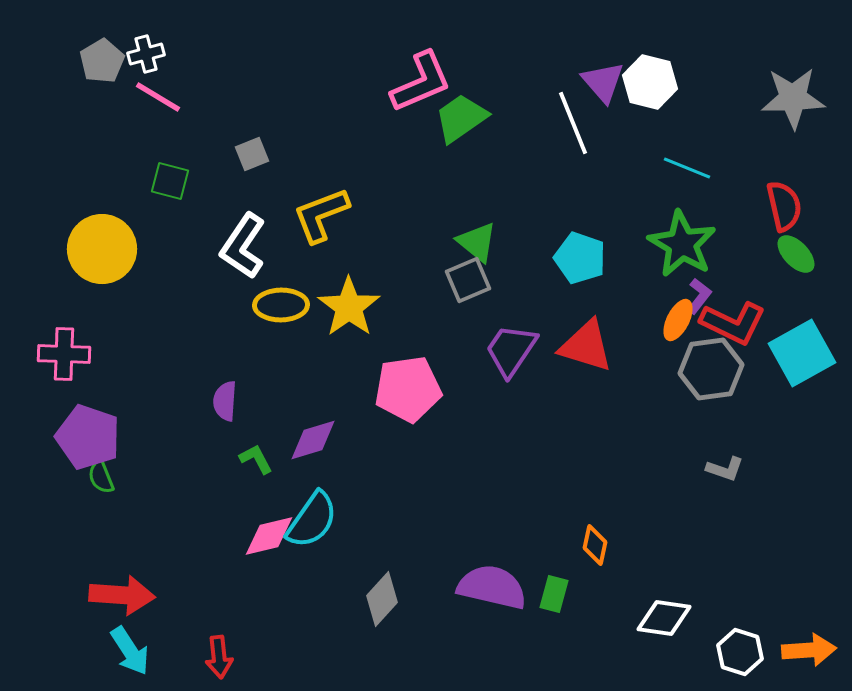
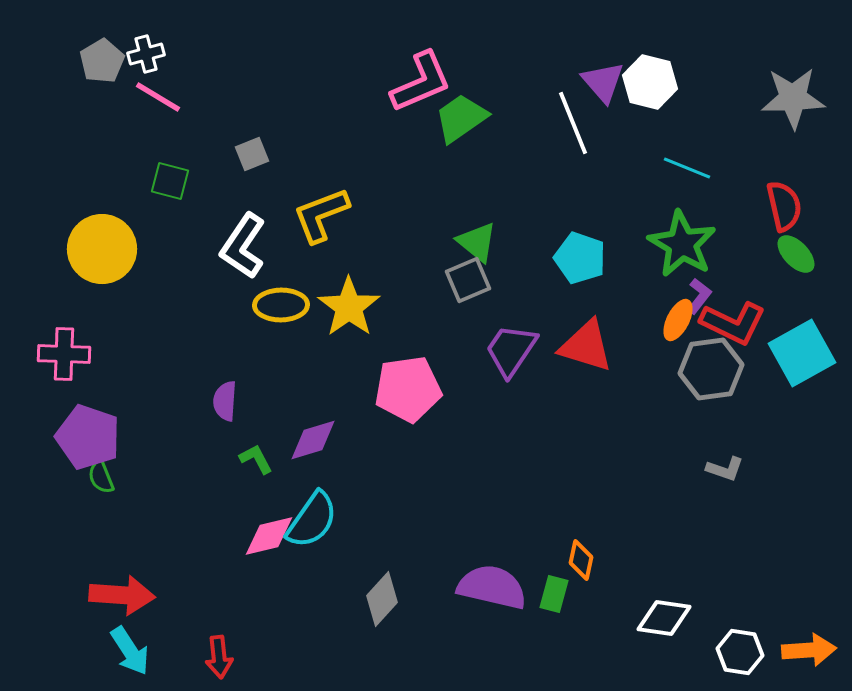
orange diamond at (595, 545): moved 14 px left, 15 px down
white hexagon at (740, 652): rotated 9 degrees counterclockwise
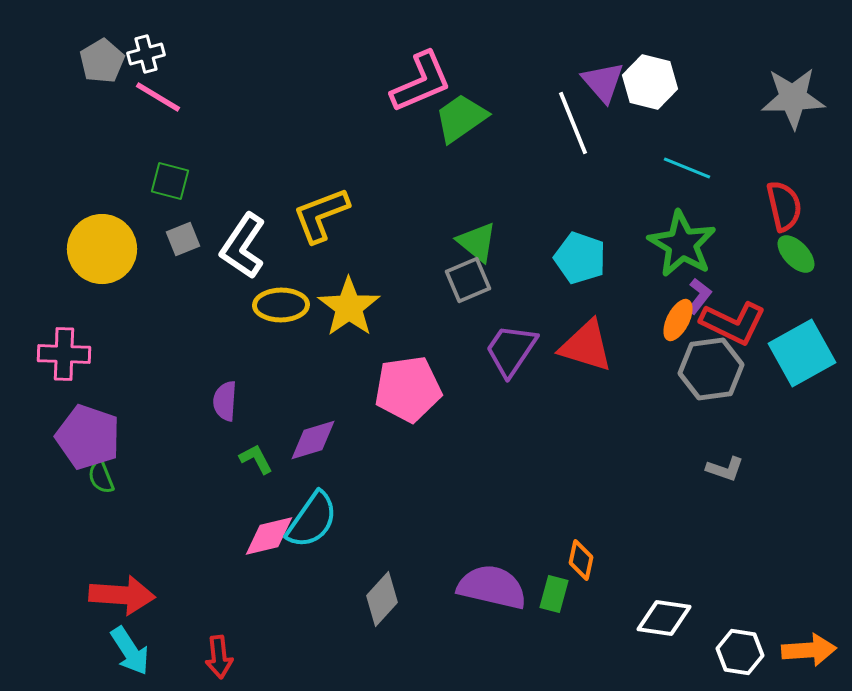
gray square at (252, 154): moved 69 px left, 85 px down
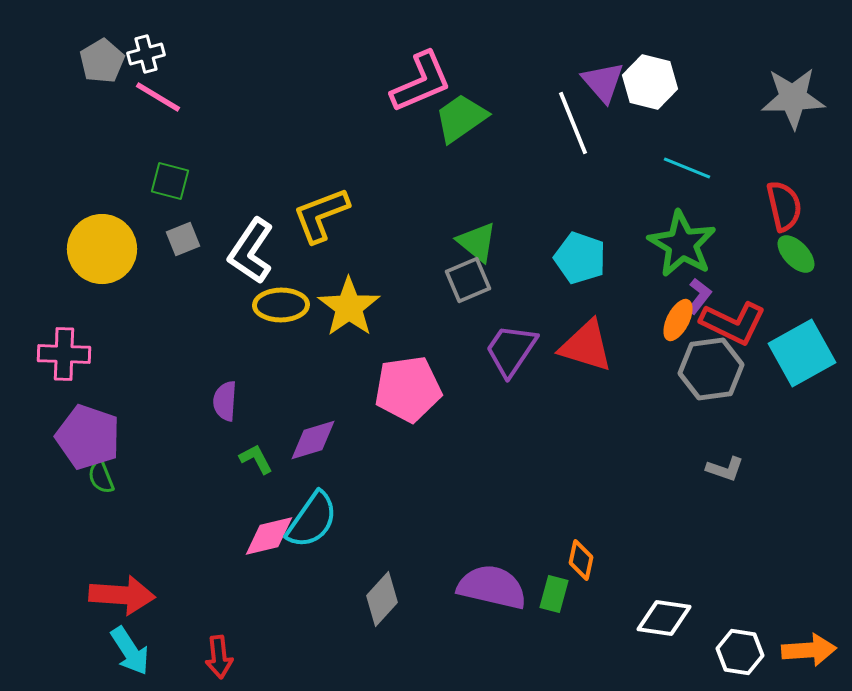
white L-shape at (243, 246): moved 8 px right, 5 px down
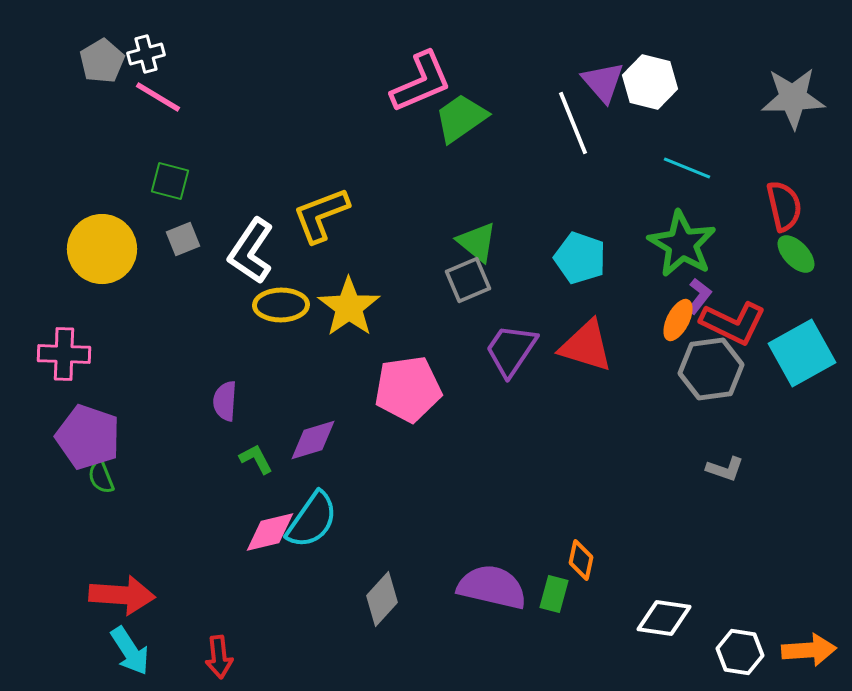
pink diamond at (269, 536): moved 1 px right, 4 px up
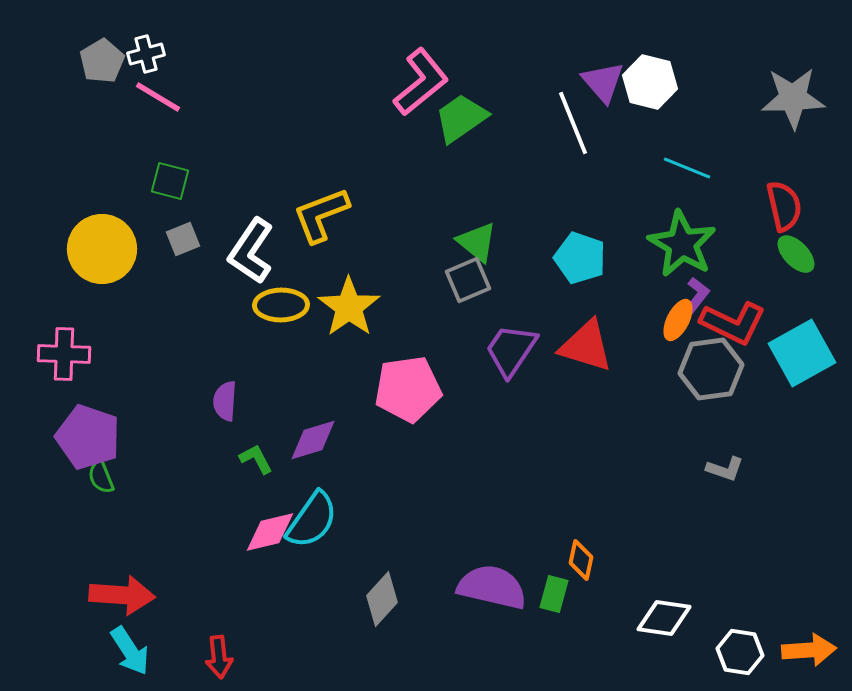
pink L-shape at (421, 82): rotated 16 degrees counterclockwise
purple L-shape at (699, 296): moved 2 px left, 1 px up
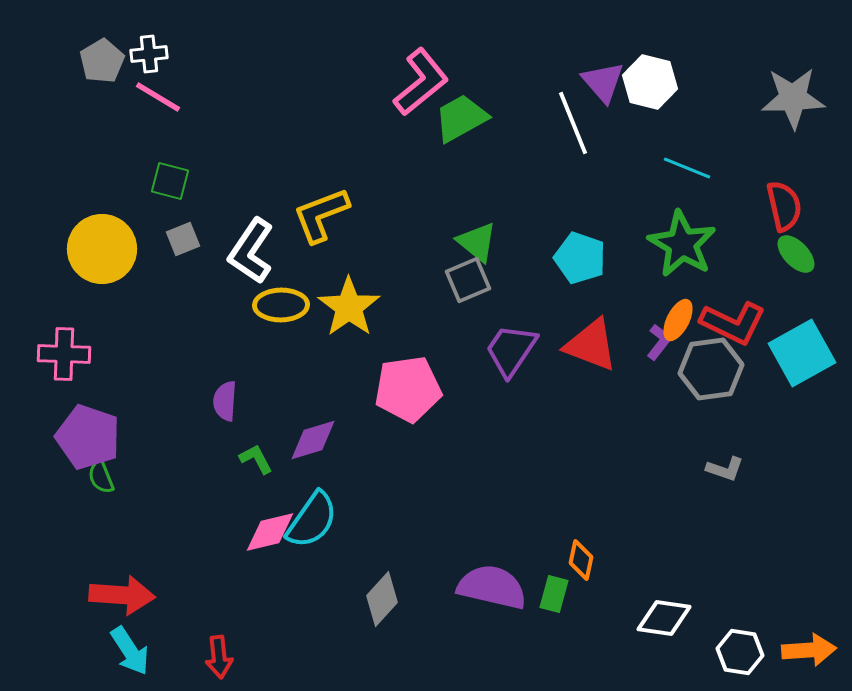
white cross at (146, 54): moved 3 px right; rotated 9 degrees clockwise
green trapezoid at (461, 118): rotated 6 degrees clockwise
purple L-shape at (697, 295): moved 38 px left, 47 px down
red triangle at (586, 346): moved 5 px right, 1 px up; rotated 4 degrees clockwise
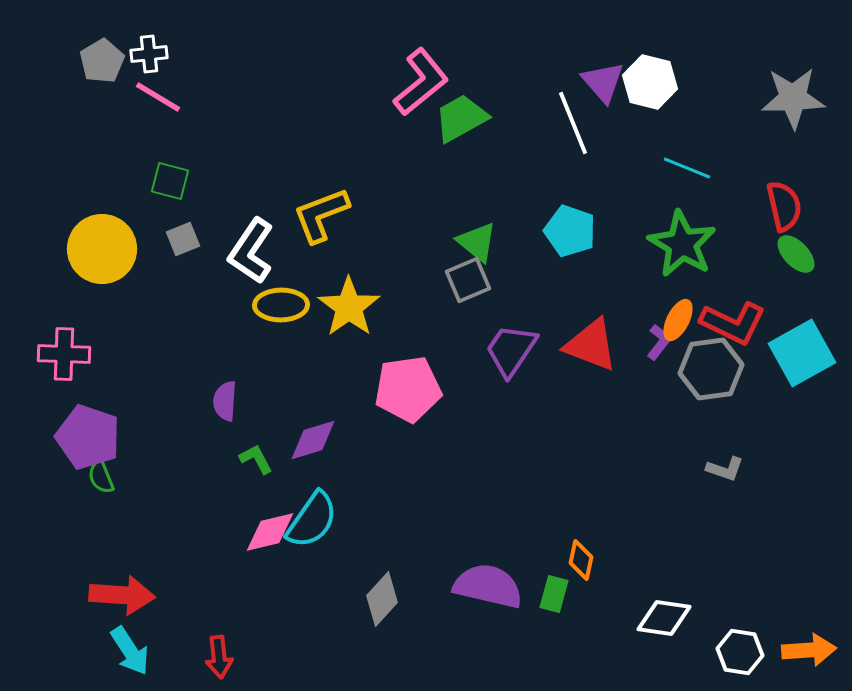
cyan pentagon at (580, 258): moved 10 px left, 27 px up
purple semicircle at (492, 587): moved 4 px left, 1 px up
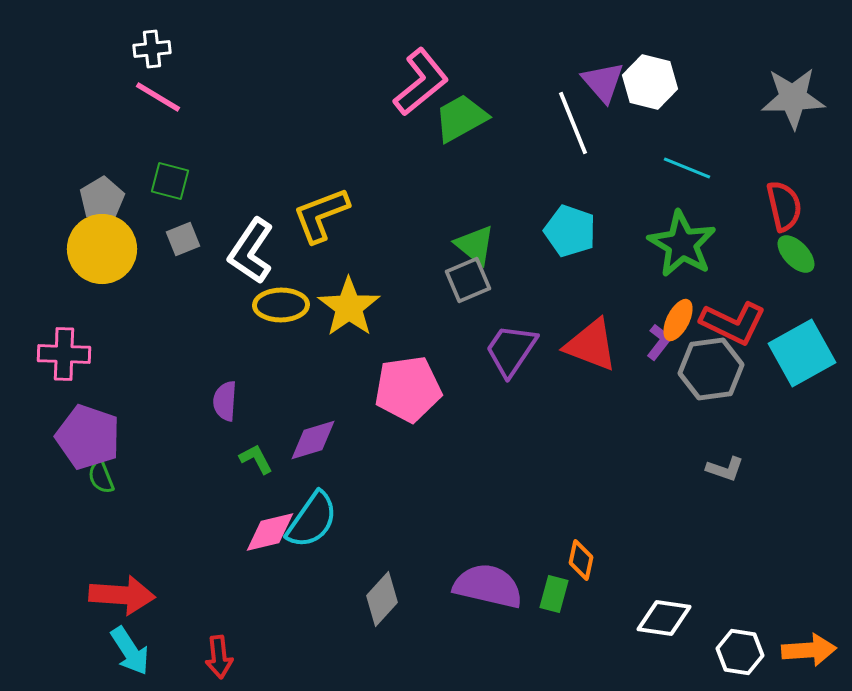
white cross at (149, 54): moved 3 px right, 5 px up
gray pentagon at (102, 61): moved 138 px down
green triangle at (477, 242): moved 2 px left, 3 px down
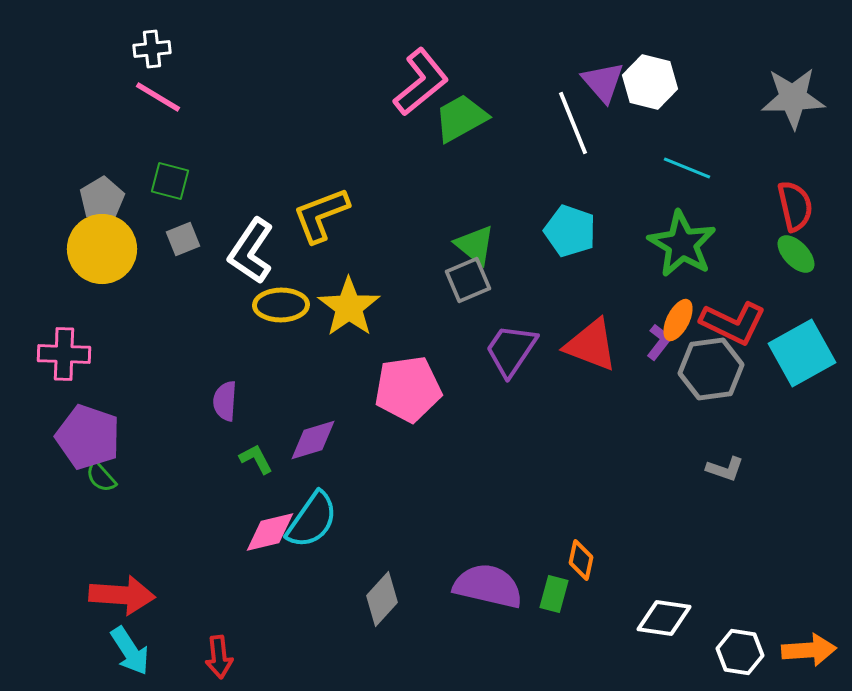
red semicircle at (784, 206): moved 11 px right
green semicircle at (101, 477): rotated 20 degrees counterclockwise
